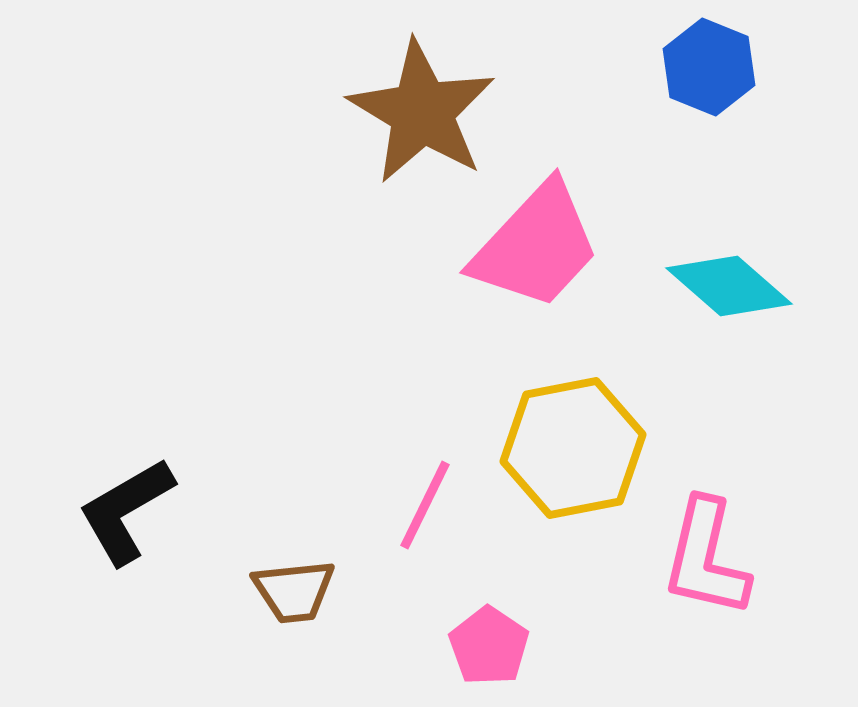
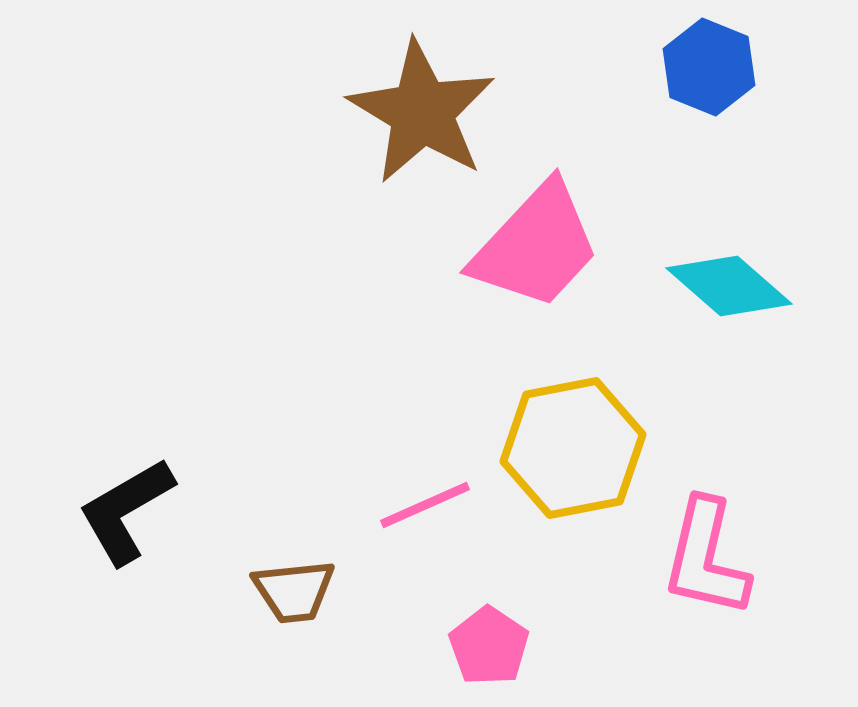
pink line: rotated 40 degrees clockwise
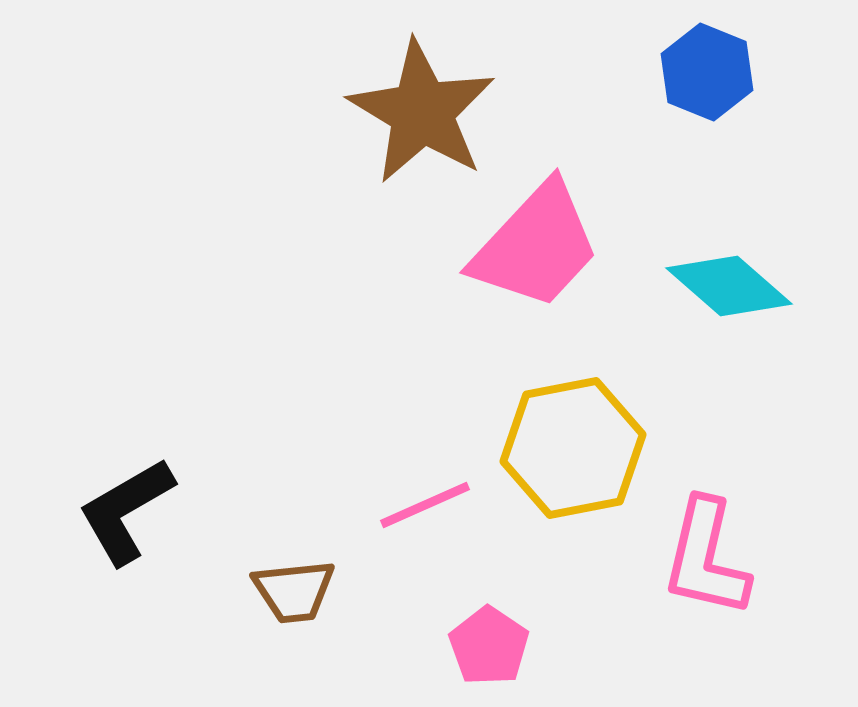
blue hexagon: moved 2 px left, 5 px down
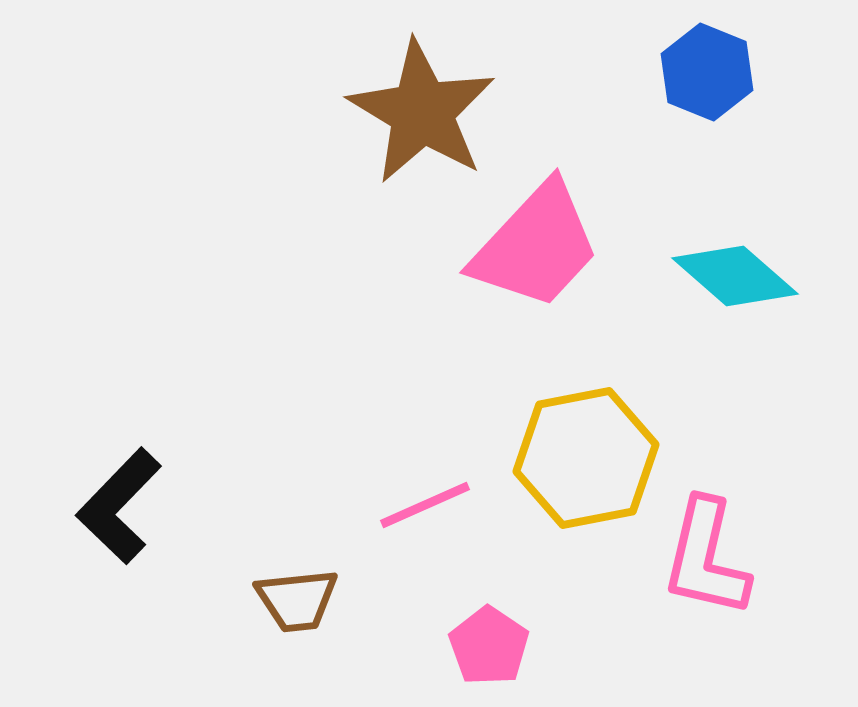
cyan diamond: moved 6 px right, 10 px up
yellow hexagon: moved 13 px right, 10 px down
black L-shape: moved 7 px left, 5 px up; rotated 16 degrees counterclockwise
brown trapezoid: moved 3 px right, 9 px down
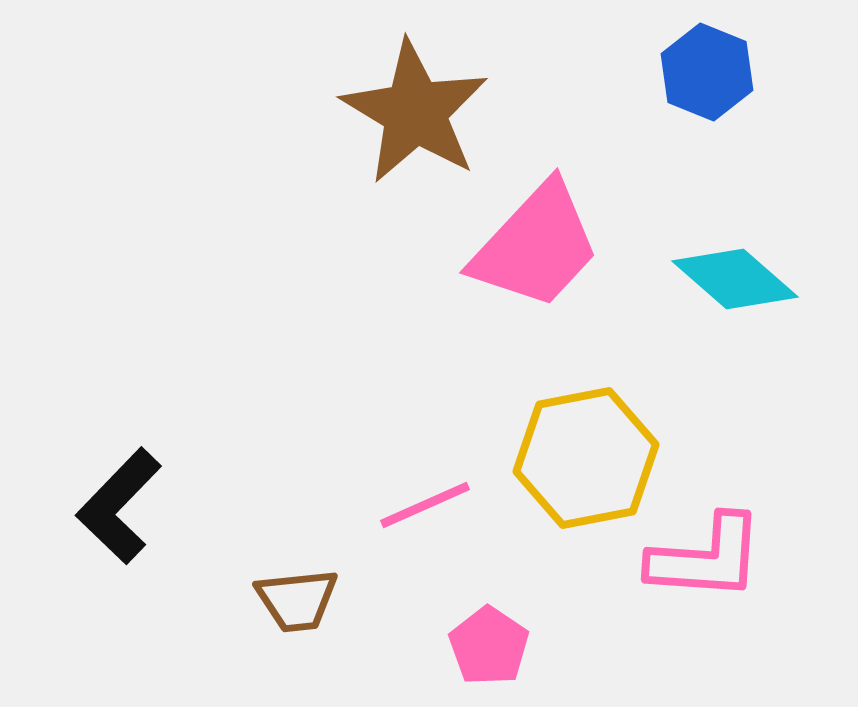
brown star: moved 7 px left
cyan diamond: moved 3 px down
pink L-shape: rotated 99 degrees counterclockwise
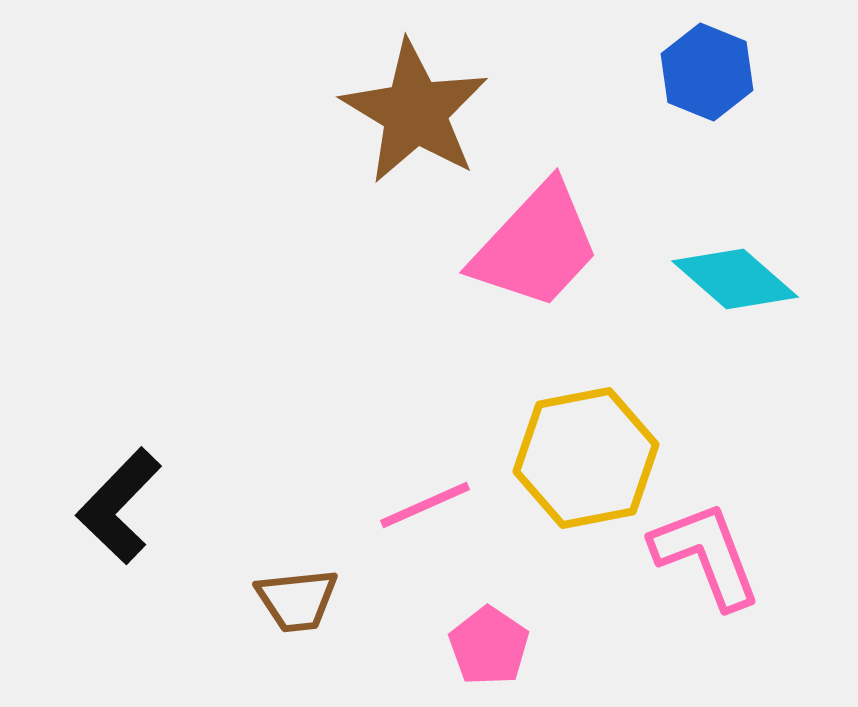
pink L-shape: moved 3 px up; rotated 115 degrees counterclockwise
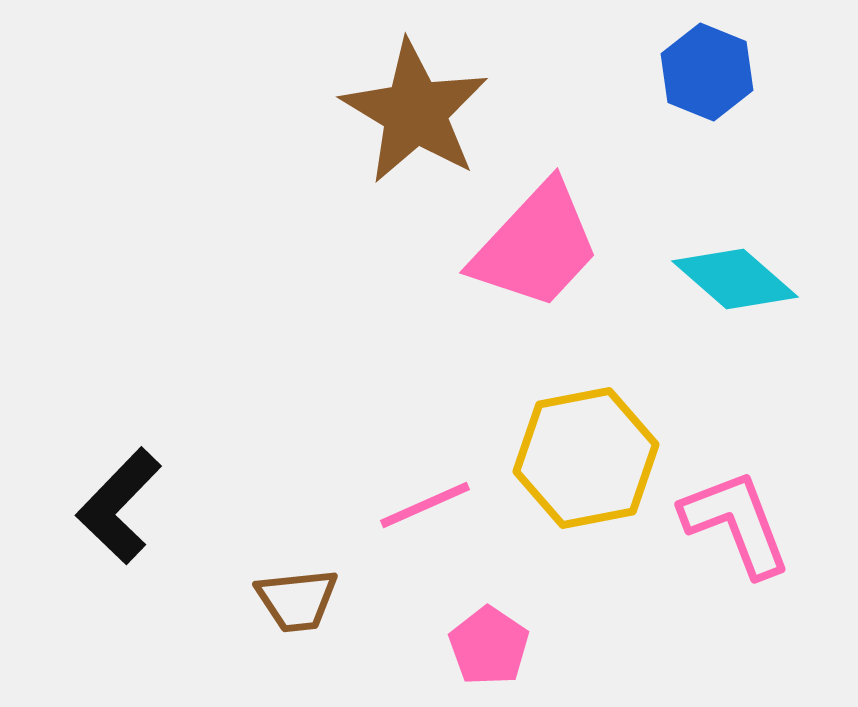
pink L-shape: moved 30 px right, 32 px up
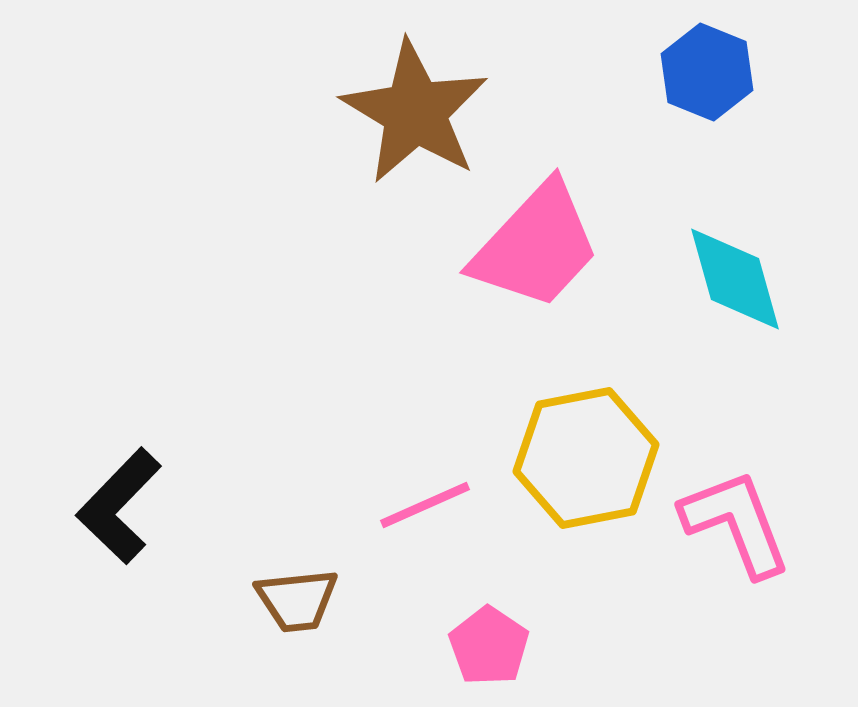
cyan diamond: rotated 33 degrees clockwise
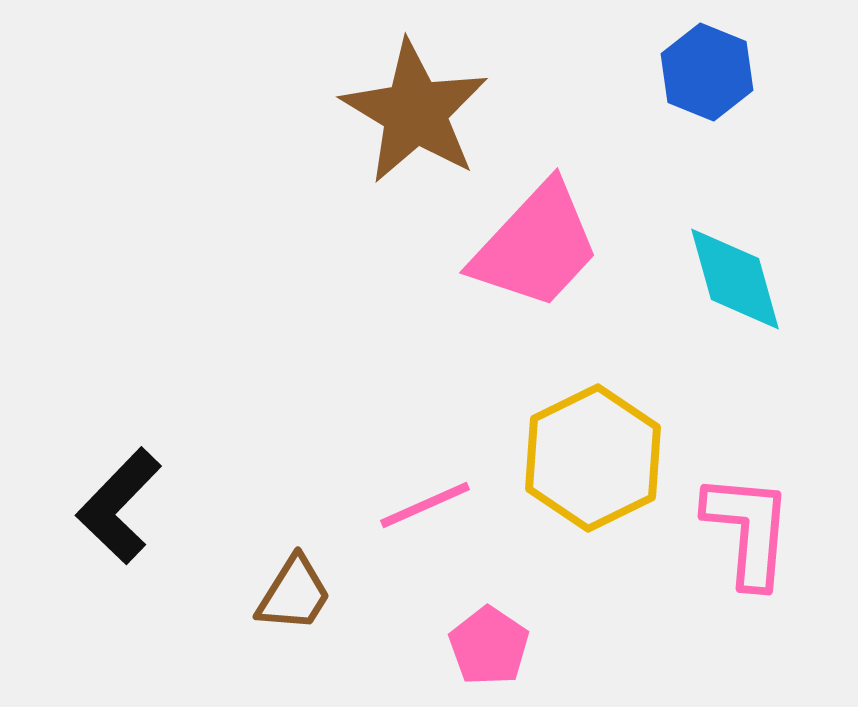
yellow hexagon: moved 7 px right; rotated 15 degrees counterclockwise
pink L-shape: moved 12 px right, 7 px down; rotated 26 degrees clockwise
brown trapezoid: moved 3 px left, 6 px up; rotated 52 degrees counterclockwise
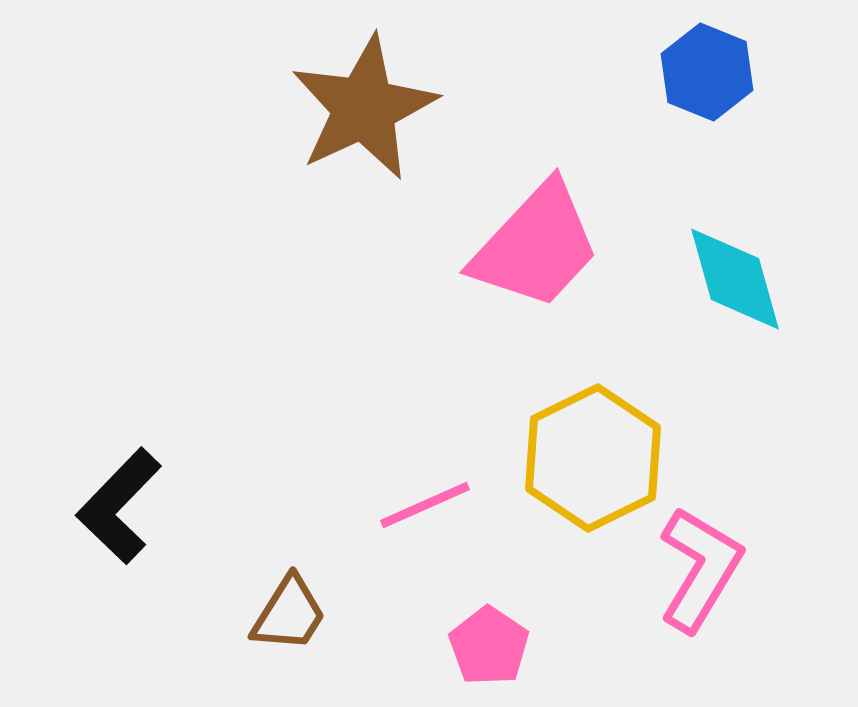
brown star: moved 51 px left, 4 px up; rotated 16 degrees clockwise
pink L-shape: moved 48 px left, 39 px down; rotated 26 degrees clockwise
brown trapezoid: moved 5 px left, 20 px down
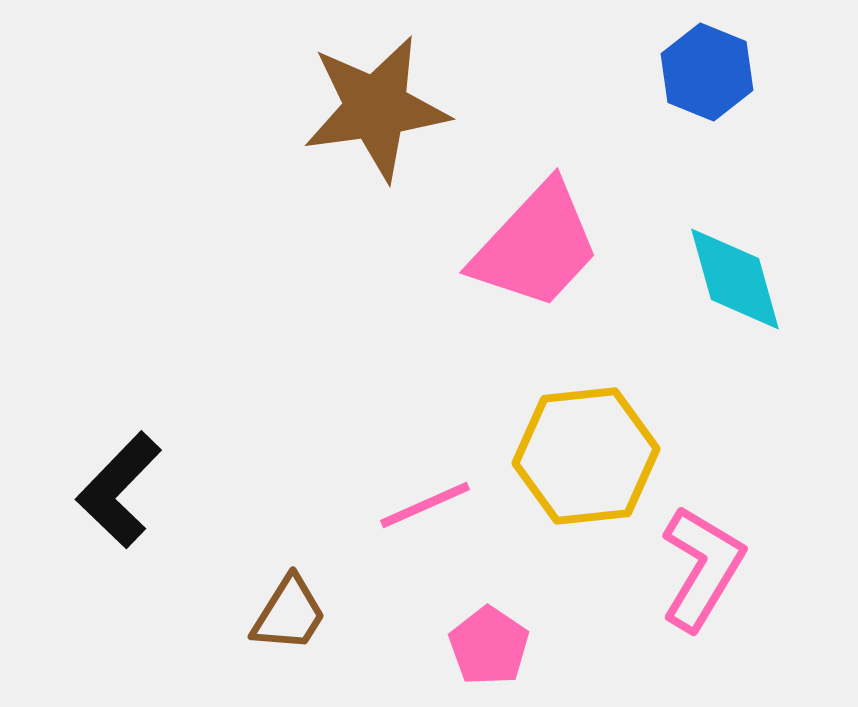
brown star: moved 12 px right; rotated 17 degrees clockwise
yellow hexagon: moved 7 px left, 2 px up; rotated 20 degrees clockwise
black L-shape: moved 16 px up
pink L-shape: moved 2 px right, 1 px up
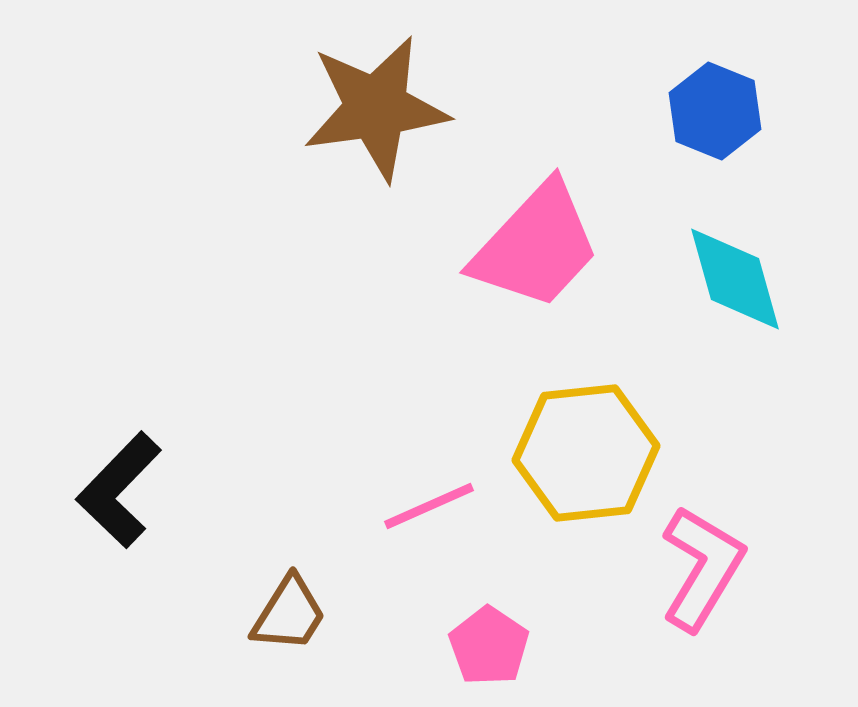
blue hexagon: moved 8 px right, 39 px down
yellow hexagon: moved 3 px up
pink line: moved 4 px right, 1 px down
